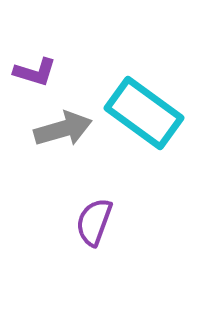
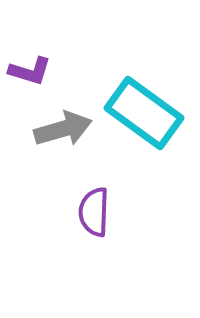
purple L-shape: moved 5 px left, 1 px up
purple semicircle: moved 10 px up; rotated 18 degrees counterclockwise
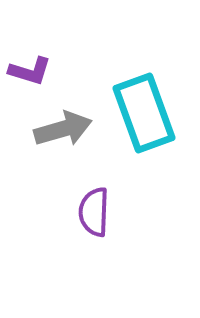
cyan rectangle: rotated 34 degrees clockwise
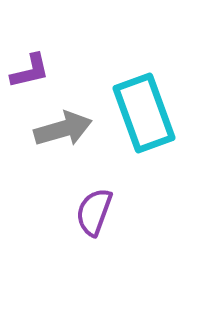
purple L-shape: rotated 30 degrees counterclockwise
purple semicircle: rotated 18 degrees clockwise
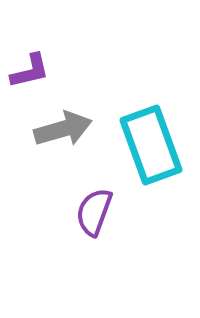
cyan rectangle: moved 7 px right, 32 px down
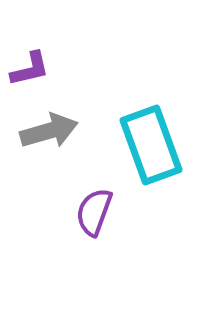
purple L-shape: moved 2 px up
gray arrow: moved 14 px left, 2 px down
